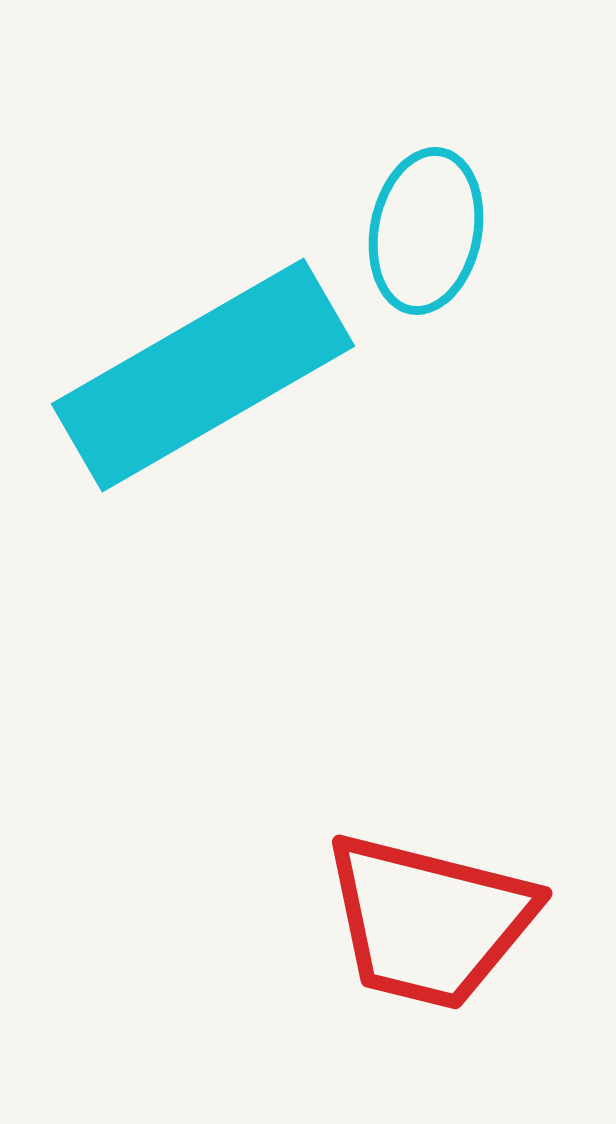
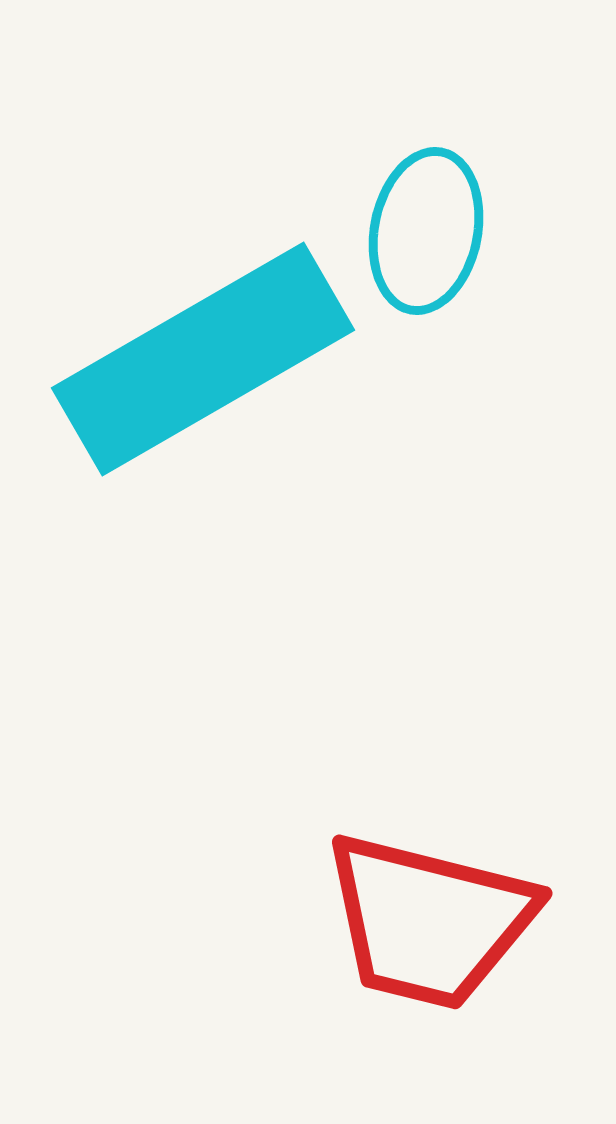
cyan rectangle: moved 16 px up
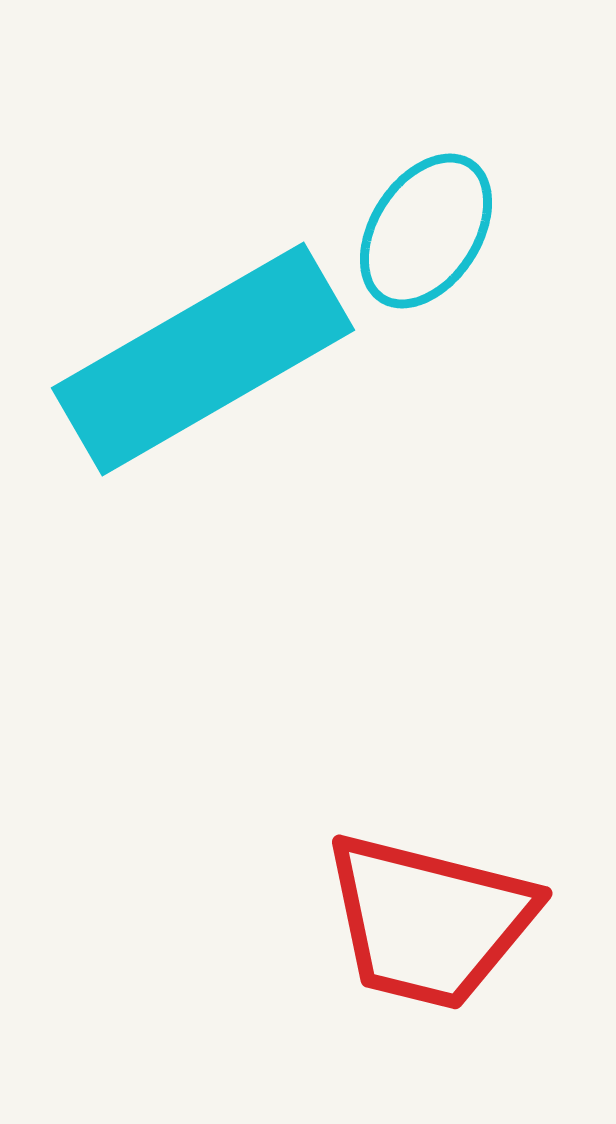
cyan ellipse: rotated 22 degrees clockwise
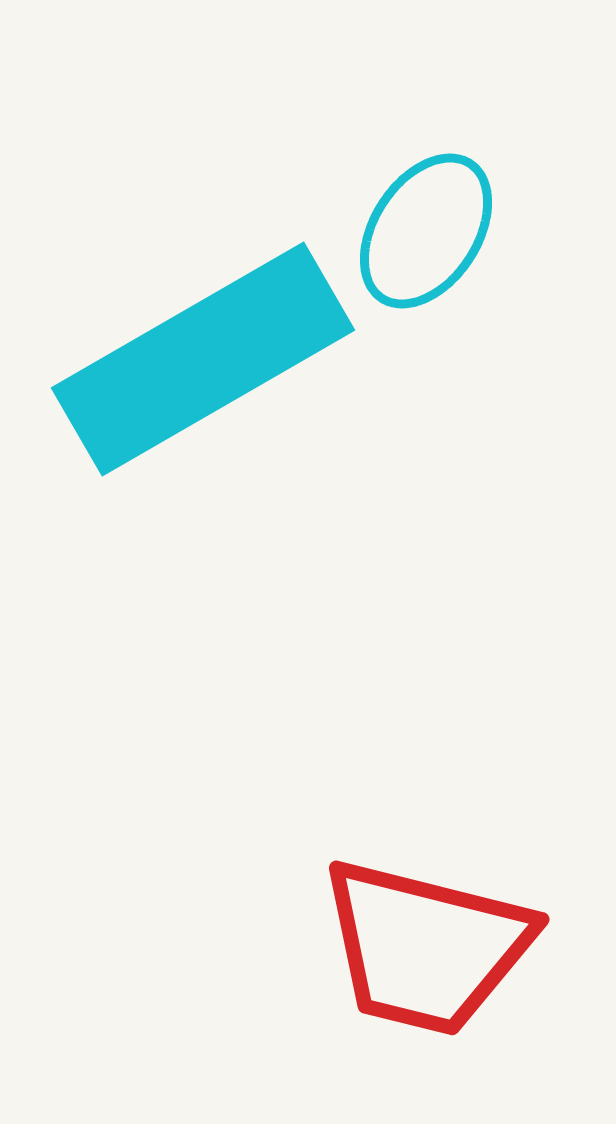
red trapezoid: moved 3 px left, 26 px down
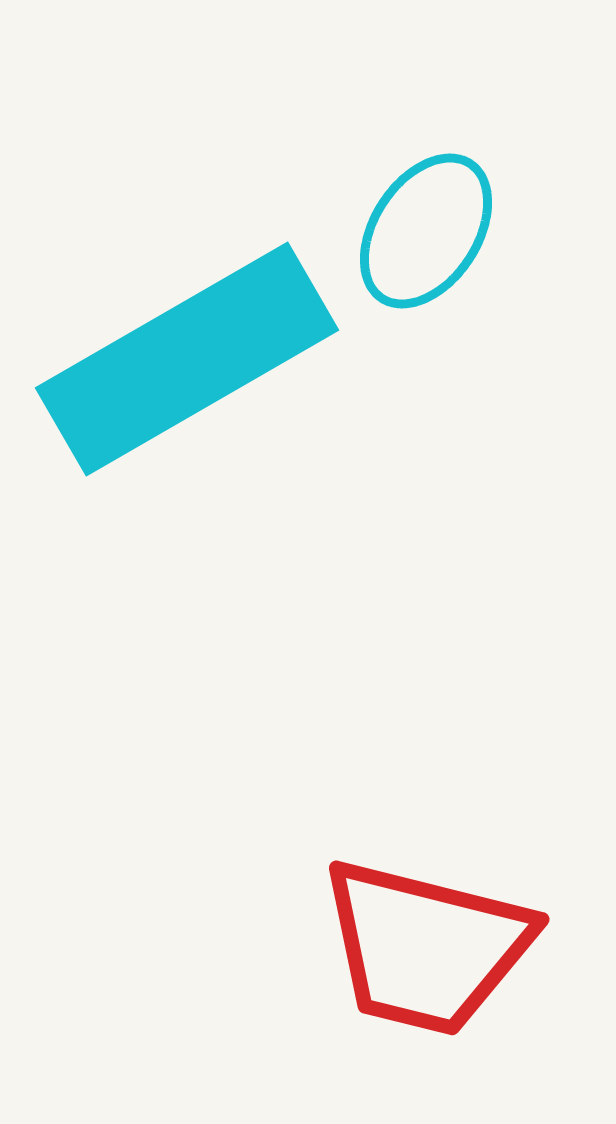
cyan rectangle: moved 16 px left
